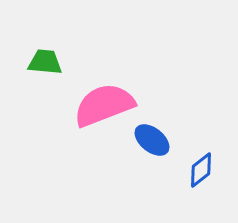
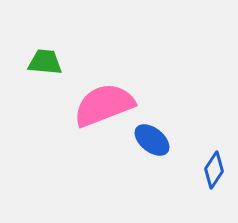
blue diamond: moved 13 px right; rotated 18 degrees counterclockwise
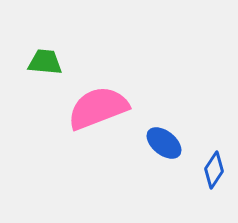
pink semicircle: moved 6 px left, 3 px down
blue ellipse: moved 12 px right, 3 px down
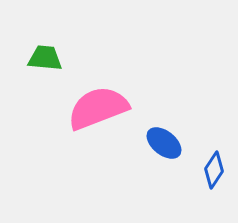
green trapezoid: moved 4 px up
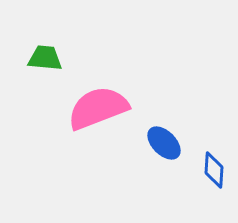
blue ellipse: rotated 6 degrees clockwise
blue diamond: rotated 30 degrees counterclockwise
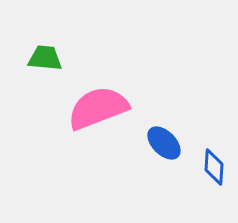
blue diamond: moved 3 px up
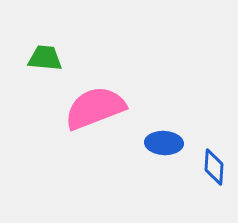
pink semicircle: moved 3 px left
blue ellipse: rotated 42 degrees counterclockwise
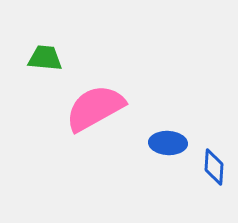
pink semicircle: rotated 8 degrees counterclockwise
blue ellipse: moved 4 px right
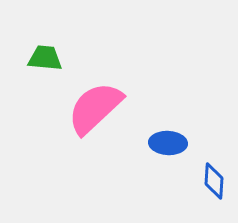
pink semicircle: rotated 14 degrees counterclockwise
blue diamond: moved 14 px down
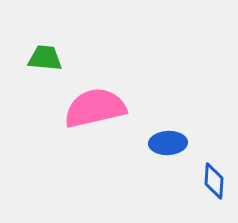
pink semicircle: rotated 30 degrees clockwise
blue ellipse: rotated 6 degrees counterclockwise
